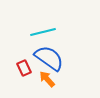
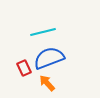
blue semicircle: rotated 56 degrees counterclockwise
orange arrow: moved 4 px down
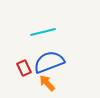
blue semicircle: moved 4 px down
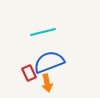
red rectangle: moved 5 px right, 5 px down
orange arrow: rotated 150 degrees counterclockwise
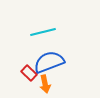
red rectangle: rotated 21 degrees counterclockwise
orange arrow: moved 2 px left, 1 px down
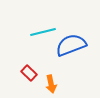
blue semicircle: moved 22 px right, 17 px up
orange arrow: moved 6 px right
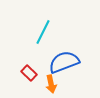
cyan line: rotated 50 degrees counterclockwise
blue semicircle: moved 7 px left, 17 px down
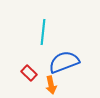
cyan line: rotated 20 degrees counterclockwise
orange arrow: moved 1 px down
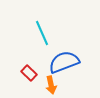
cyan line: moved 1 px left, 1 px down; rotated 30 degrees counterclockwise
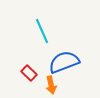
cyan line: moved 2 px up
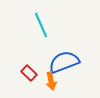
cyan line: moved 1 px left, 6 px up
orange arrow: moved 4 px up
